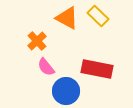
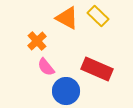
red rectangle: rotated 12 degrees clockwise
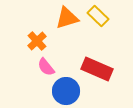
orange triangle: rotated 45 degrees counterclockwise
